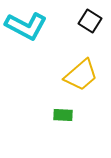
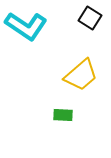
black square: moved 3 px up
cyan L-shape: rotated 6 degrees clockwise
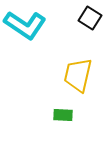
cyan L-shape: moved 1 px left, 1 px up
yellow trapezoid: moved 3 px left; rotated 144 degrees clockwise
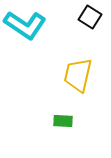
black square: moved 1 px up
green rectangle: moved 6 px down
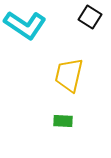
yellow trapezoid: moved 9 px left
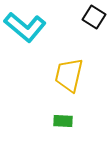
black square: moved 4 px right
cyan L-shape: moved 2 px down; rotated 6 degrees clockwise
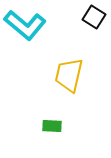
cyan L-shape: moved 2 px up
green rectangle: moved 11 px left, 5 px down
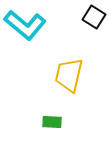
green rectangle: moved 4 px up
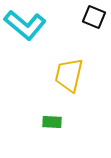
black square: rotated 10 degrees counterclockwise
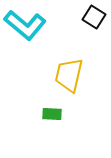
black square: rotated 10 degrees clockwise
green rectangle: moved 8 px up
